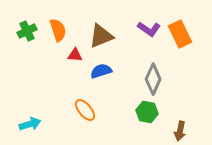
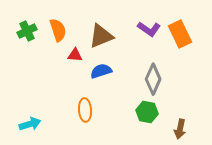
orange ellipse: rotated 35 degrees clockwise
brown arrow: moved 2 px up
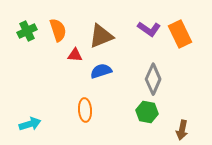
brown arrow: moved 2 px right, 1 px down
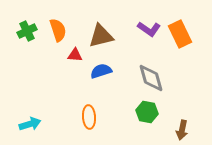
brown triangle: rotated 8 degrees clockwise
gray diamond: moved 2 px left, 1 px up; rotated 40 degrees counterclockwise
orange ellipse: moved 4 px right, 7 px down
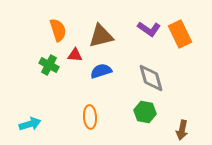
green cross: moved 22 px right, 34 px down; rotated 36 degrees counterclockwise
green hexagon: moved 2 px left
orange ellipse: moved 1 px right
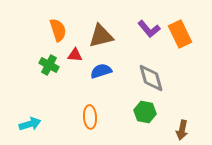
purple L-shape: rotated 15 degrees clockwise
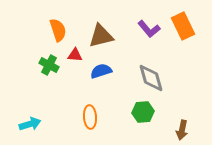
orange rectangle: moved 3 px right, 8 px up
green hexagon: moved 2 px left; rotated 15 degrees counterclockwise
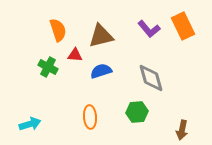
green cross: moved 1 px left, 2 px down
green hexagon: moved 6 px left
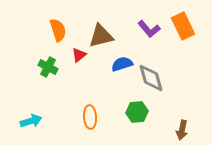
red triangle: moved 4 px right; rotated 42 degrees counterclockwise
blue semicircle: moved 21 px right, 7 px up
cyan arrow: moved 1 px right, 3 px up
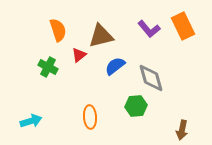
blue semicircle: moved 7 px left, 2 px down; rotated 20 degrees counterclockwise
green hexagon: moved 1 px left, 6 px up
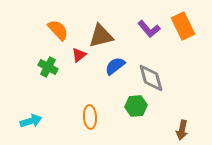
orange semicircle: rotated 25 degrees counterclockwise
